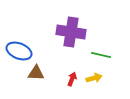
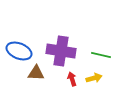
purple cross: moved 10 px left, 19 px down
red arrow: rotated 40 degrees counterclockwise
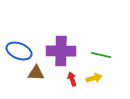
purple cross: rotated 8 degrees counterclockwise
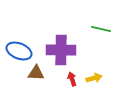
purple cross: moved 1 px up
green line: moved 26 px up
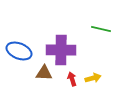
brown triangle: moved 8 px right
yellow arrow: moved 1 px left
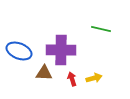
yellow arrow: moved 1 px right
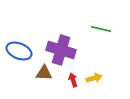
purple cross: rotated 16 degrees clockwise
red arrow: moved 1 px right, 1 px down
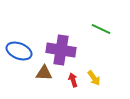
green line: rotated 12 degrees clockwise
purple cross: rotated 8 degrees counterclockwise
yellow arrow: rotated 70 degrees clockwise
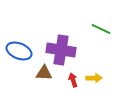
yellow arrow: rotated 56 degrees counterclockwise
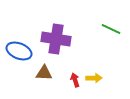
green line: moved 10 px right
purple cross: moved 5 px left, 11 px up
red arrow: moved 2 px right
